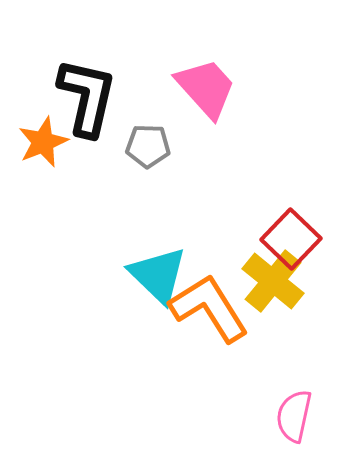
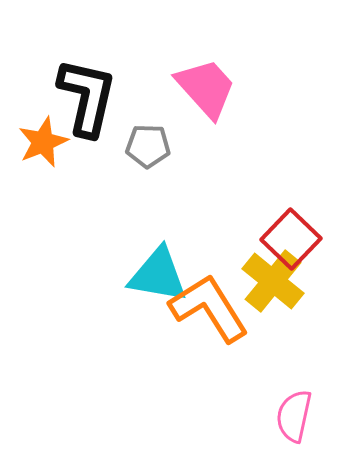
cyan triangle: rotated 34 degrees counterclockwise
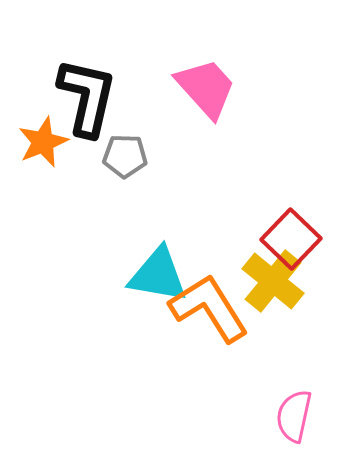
gray pentagon: moved 23 px left, 10 px down
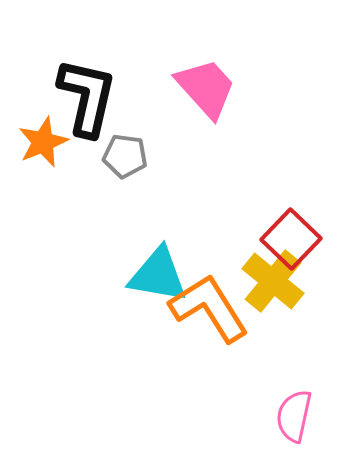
gray pentagon: rotated 6 degrees clockwise
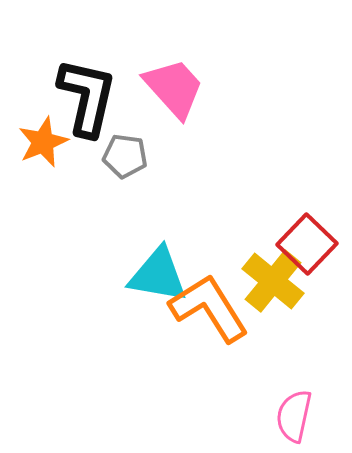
pink trapezoid: moved 32 px left
red square: moved 16 px right, 5 px down
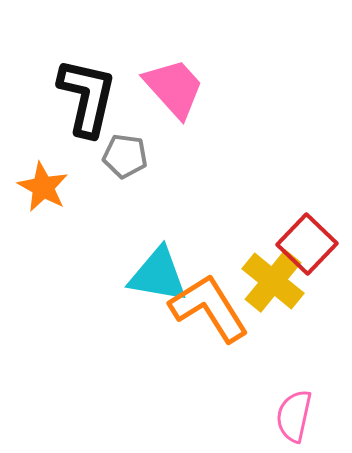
orange star: moved 45 px down; rotated 21 degrees counterclockwise
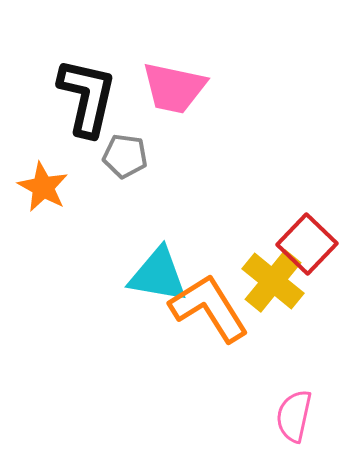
pink trapezoid: rotated 144 degrees clockwise
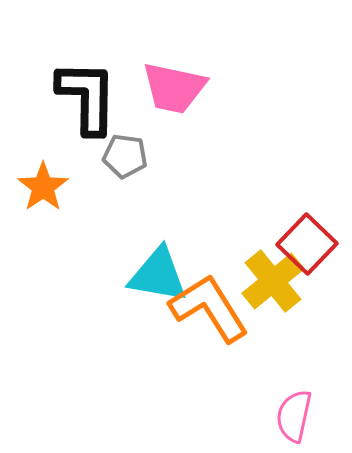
black L-shape: rotated 12 degrees counterclockwise
orange star: rotated 9 degrees clockwise
yellow cross: rotated 12 degrees clockwise
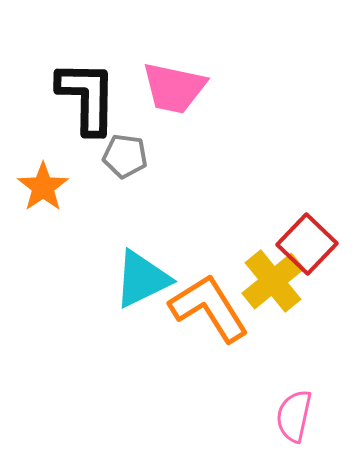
cyan triangle: moved 16 px left, 4 px down; rotated 36 degrees counterclockwise
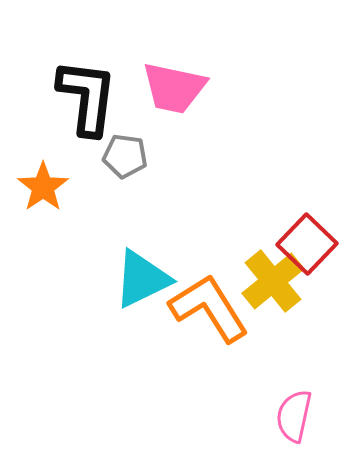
black L-shape: rotated 6 degrees clockwise
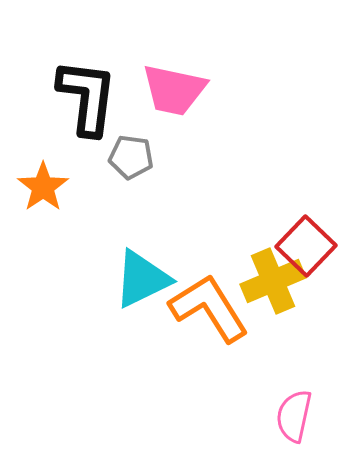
pink trapezoid: moved 2 px down
gray pentagon: moved 6 px right, 1 px down
red square: moved 1 px left, 2 px down
yellow cross: rotated 16 degrees clockwise
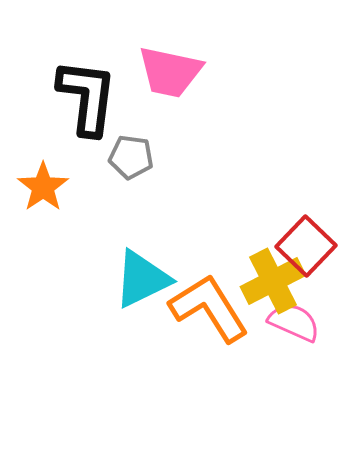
pink trapezoid: moved 4 px left, 18 px up
yellow cross: rotated 4 degrees counterclockwise
pink semicircle: moved 94 px up; rotated 102 degrees clockwise
